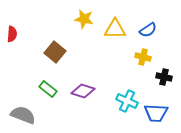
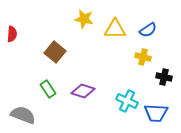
green rectangle: rotated 18 degrees clockwise
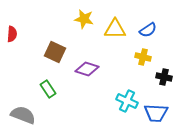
brown square: rotated 15 degrees counterclockwise
purple diamond: moved 4 px right, 22 px up
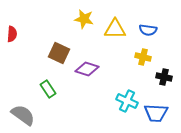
blue semicircle: rotated 42 degrees clockwise
brown square: moved 4 px right, 1 px down
gray semicircle: rotated 15 degrees clockwise
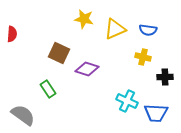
yellow triangle: rotated 25 degrees counterclockwise
black cross: moved 1 px right; rotated 14 degrees counterclockwise
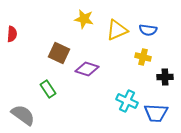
yellow triangle: moved 2 px right, 1 px down
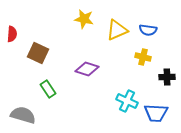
brown square: moved 21 px left
black cross: moved 2 px right
gray semicircle: rotated 20 degrees counterclockwise
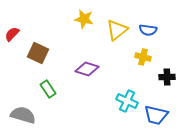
yellow triangle: rotated 15 degrees counterclockwise
red semicircle: rotated 140 degrees counterclockwise
blue trapezoid: moved 2 px down; rotated 10 degrees clockwise
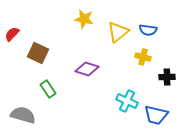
yellow triangle: moved 1 px right, 2 px down
